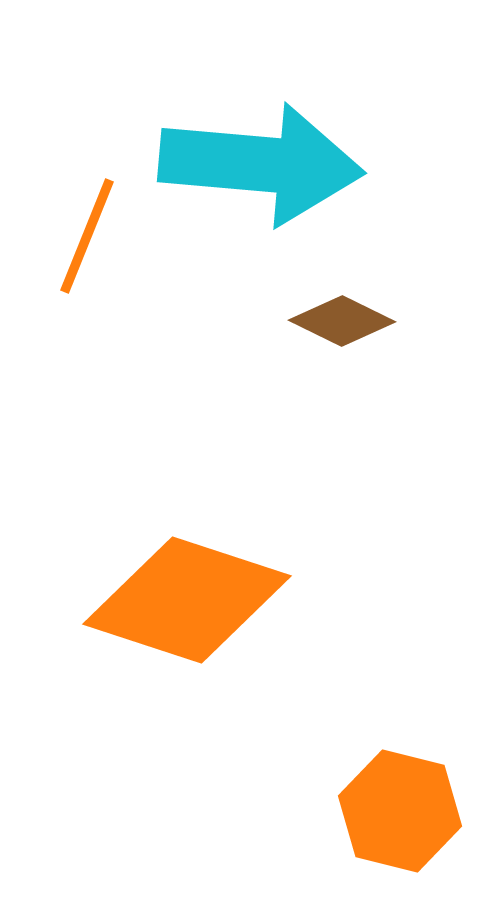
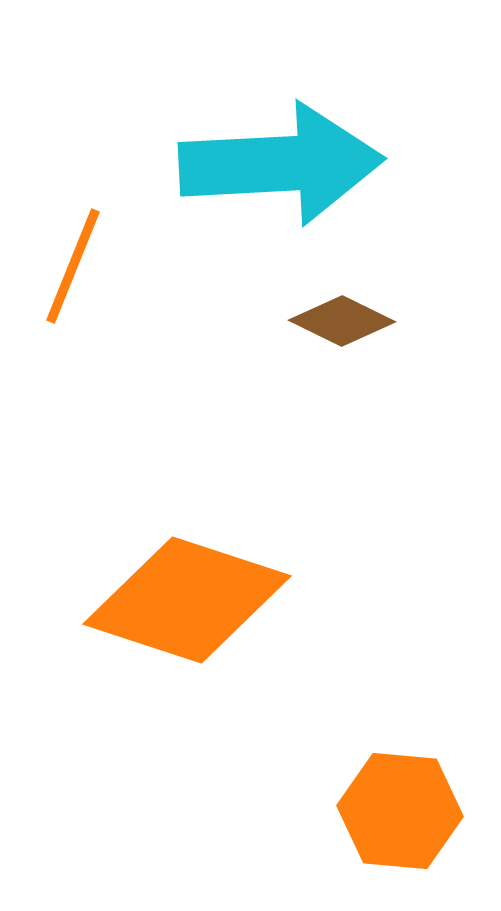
cyan arrow: moved 20 px right; rotated 8 degrees counterclockwise
orange line: moved 14 px left, 30 px down
orange hexagon: rotated 9 degrees counterclockwise
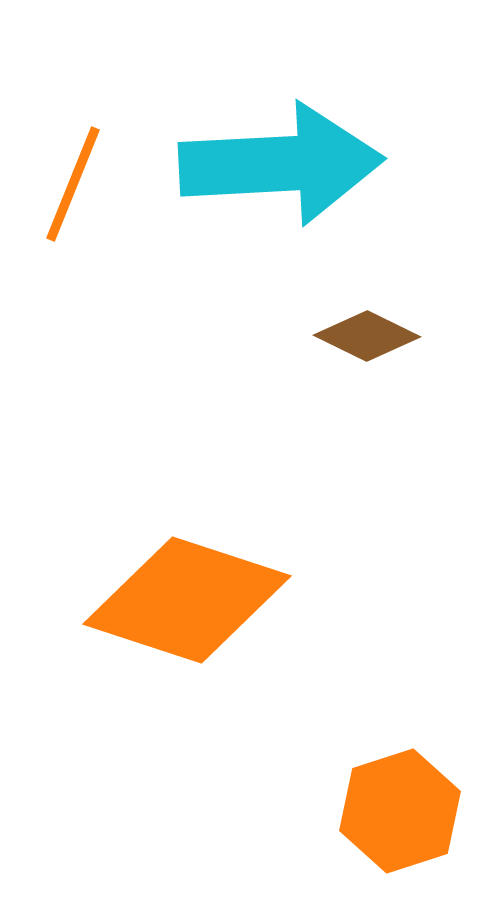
orange line: moved 82 px up
brown diamond: moved 25 px right, 15 px down
orange hexagon: rotated 23 degrees counterclockwise
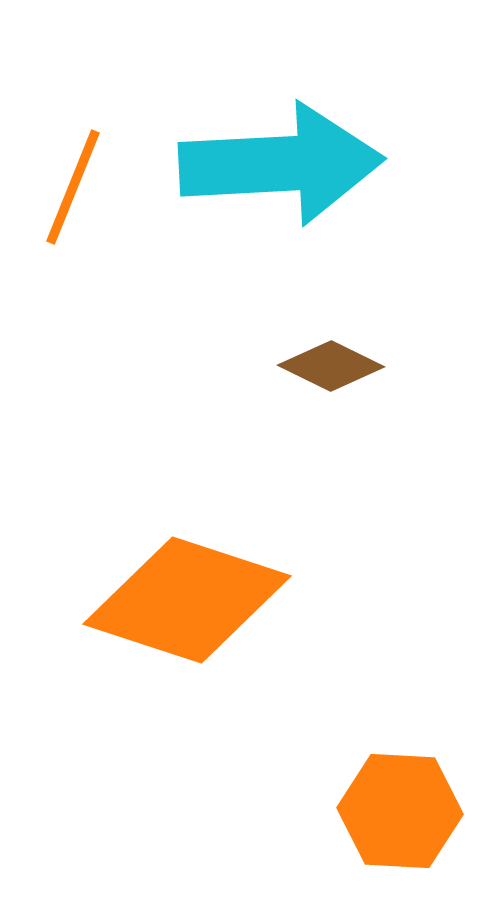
orange line: moved 3 px down
brown diamond: moved 36 px left, 30 px down
orange hexagon: rotated 21 degrees clockwise
